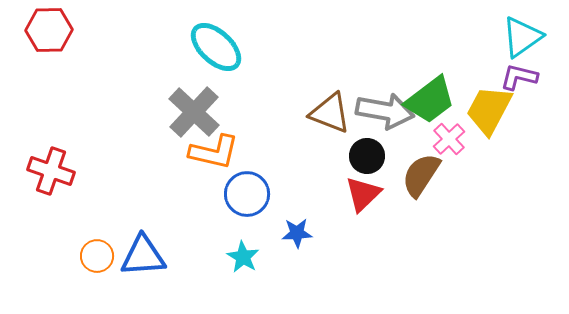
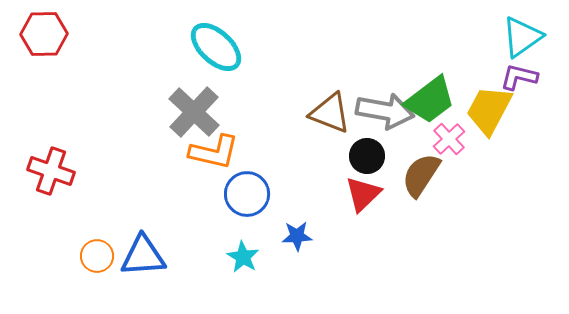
red hexagon: moved 5 px left, 4 px down
blue star: moved 3 px down
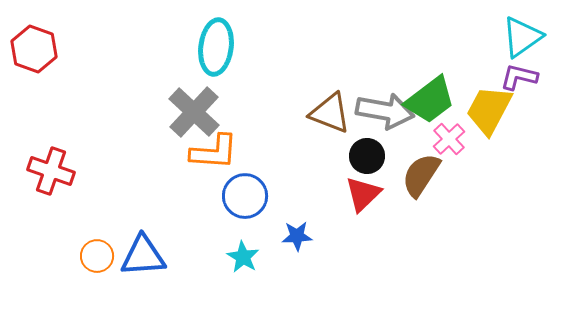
red hexagon: moved 10 px left, 15 px down; rotated 21 degrees clockwise
cyan ellipse: rotated 54 degrees clockwise
orange L-shape: rotated 9 degrees counterclockwise
blue circle: moved 2 px left, 2 px down
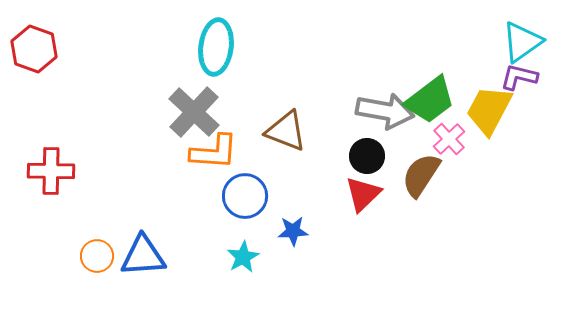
cyan triangle: moved 5 px down
brown triangle: moved 44 px left, 18 px down
red cross: rotated 18 degrees counterclockwise
blue star: moved 4 px left, 5 px up
cyan star: rotated 12 degrees clockwise
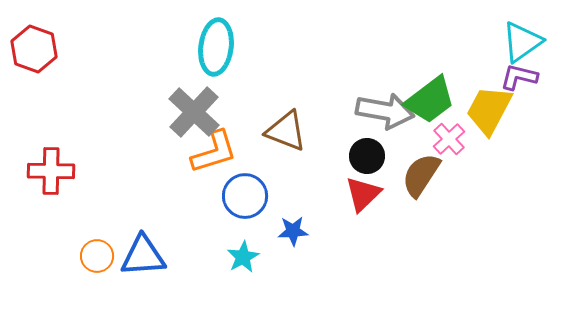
orange L-shape: rotated 21 degrees counterclockwise
